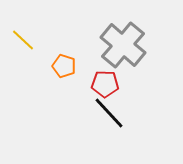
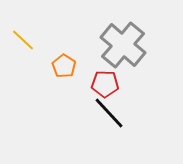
orange pentagon: rotated 15 degrees clockwise
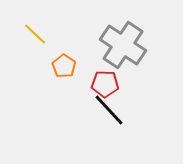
yellow line: moved 12 px right, 6 px up
gray cross: rotated 6 degrees counterclockwise
black line: moved 3 px up
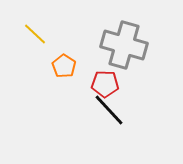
gray cross: moved 1 px right; rotated 18 degrees counterclockwise
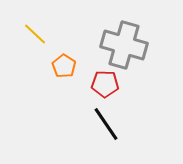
black line: moved 3 px left, 14 px down; rotated 9 degrees clockwise
